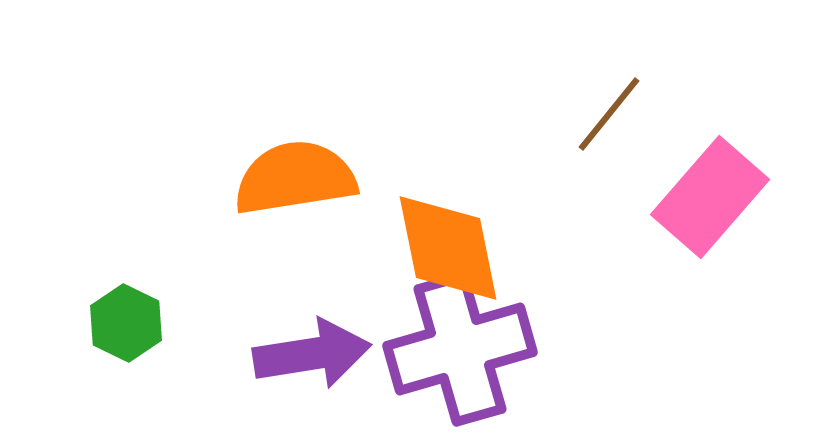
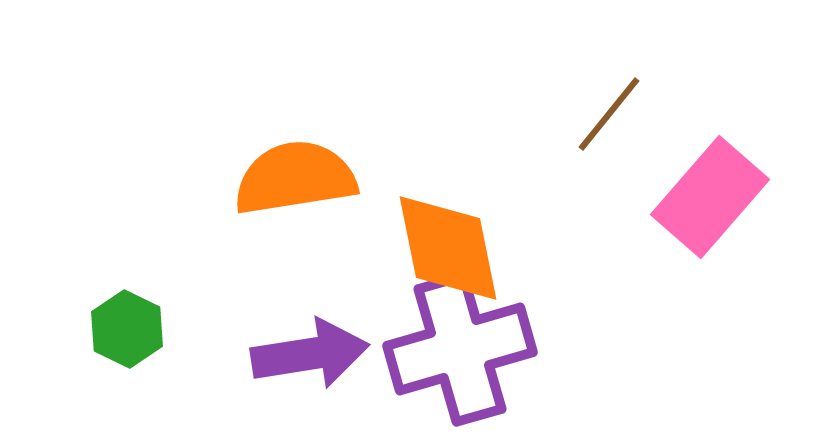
green hexagon: moved 1 px right, 6 px down
purple arrow: moved 2 px left
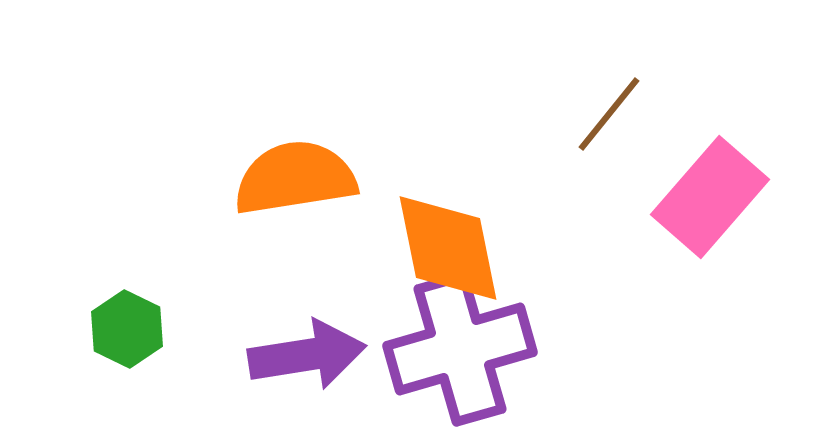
purple arrow: moved 3 px left, 1 px down
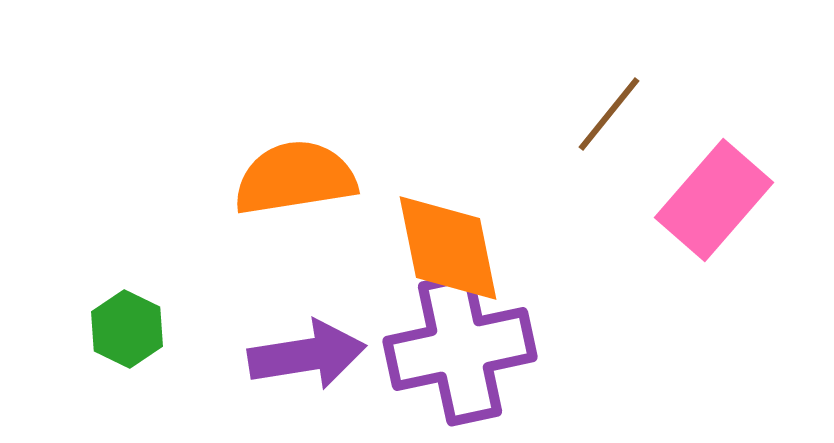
pink rectangle: moved 4 px right, 3 px down
purple cross: rotated 4 degrees clockwise
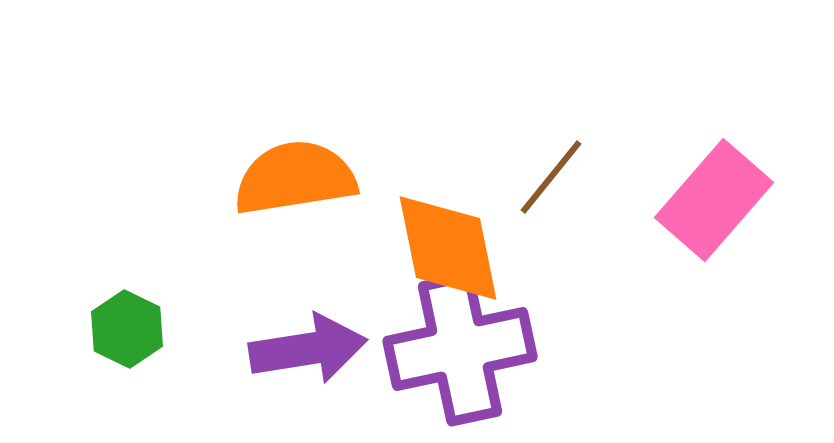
brown line: moved 58 px left, 63 px down
purple arrow: moved 1 px right, 6 px up
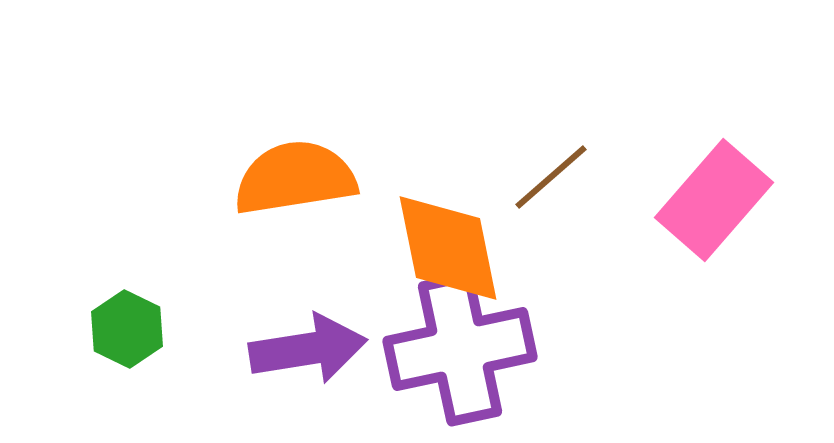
brown line: rotated 10 degrees clockwise
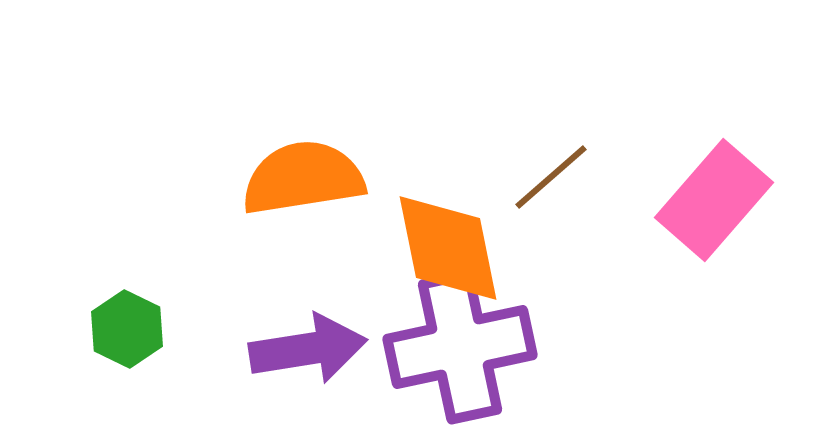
orange semicircle: moved 8 px right
purple cross: moved 2 px up
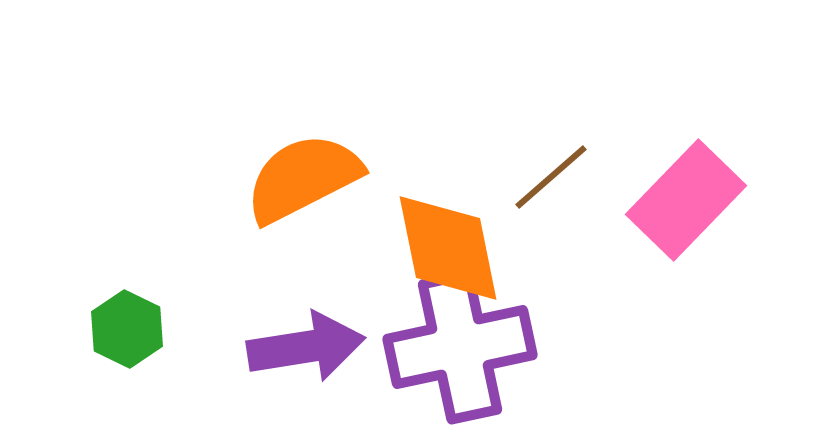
orange semicircle: rotated 18 degrees counterclockwise
pink rectangle: moved 28 px left; rotated 3 degrees clockwise
purple arrow: moved 2 px left, 2 px up
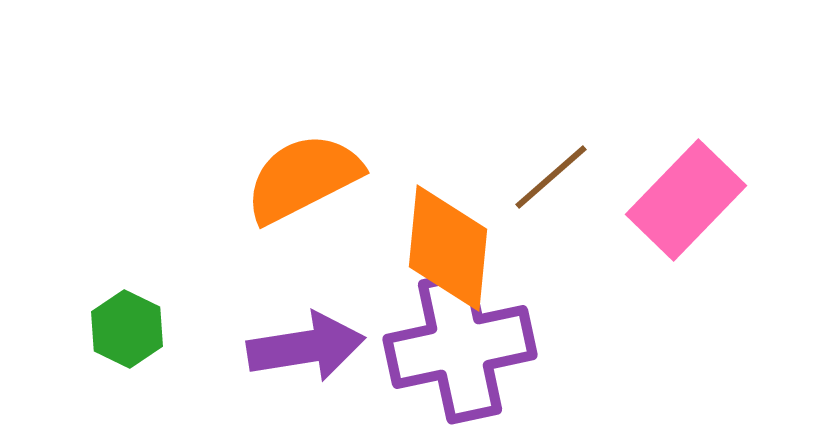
orange diamond: rotated 17 degrees clockwise
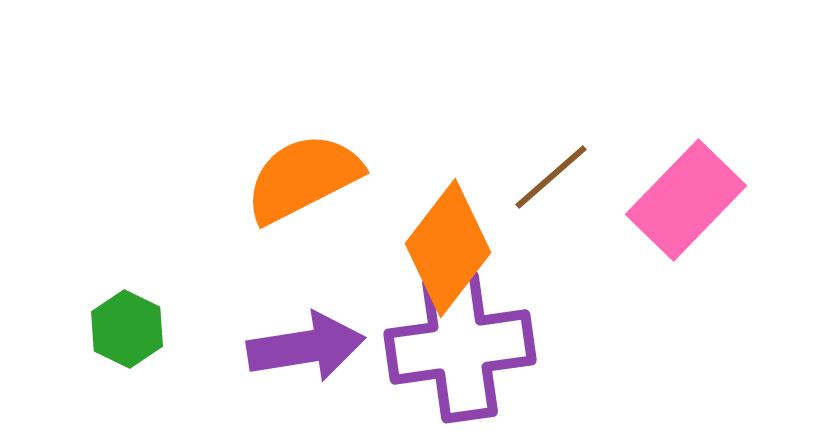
orange diamond: rotated 32 degrees clockwise
purple cross: rotated 4 degrees clockwise
